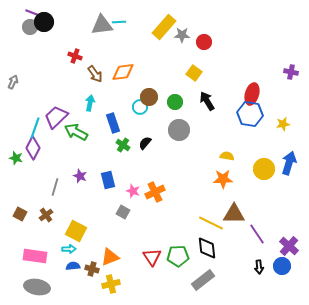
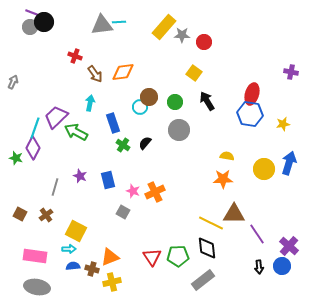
yellow cross at (111, 284): moved 1 px right, 2 px up
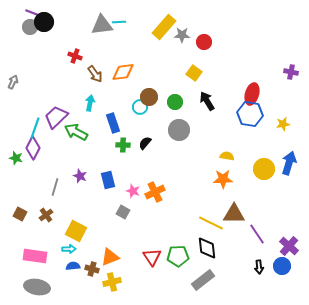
green cross at (123, 145): rotated 32 degrees counterclockwise
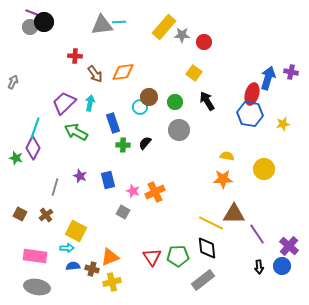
red cross at (75, 56): rotated 16 degrees counterclockwise
purple trapezoid at (56, 117): moved 8 px right, 14 px up
blue arrow at (289, 163): moved 21 px left, 85 px up
cyan arrow at (69, 249): moved 2 px left, 1 px up
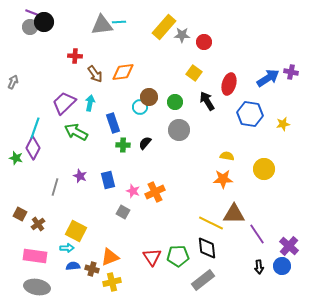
blue arrow at (268, 78): rotated 40 degrees clockwise
red ellipse at (252, 94): moved 23 px left, 10 px up
brown cross at (46, 215): moved 8 px left, 9 px down
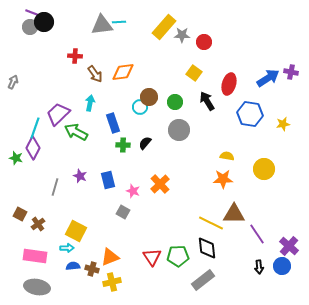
purple trapezoid at (64, 103): moved 6 px left, 11 px down
orange cross at (155, 192): moved 5 px right, 8 px up; rotated 18 degrees counterclockwise
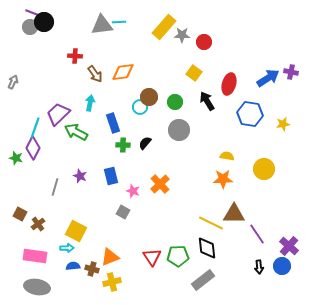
blue rectangle at (108, 180): moved 3 px right, 4 px up
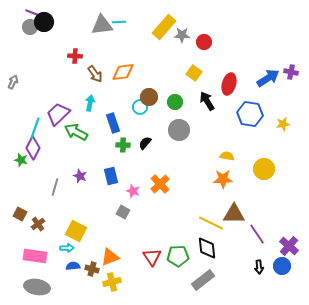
green star at (16, 158): moved 5 px right, 2 px down
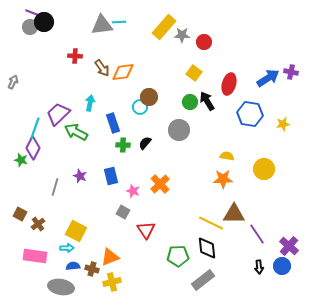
brown arrow at (95, 74): moved 7 px right, 6 px up
green circle at (175, 102): moved 15 px right
red triangle at (152, 257): moved 6 px left, 27 px up
gray ellipse at (37, 287): moved 24 px right
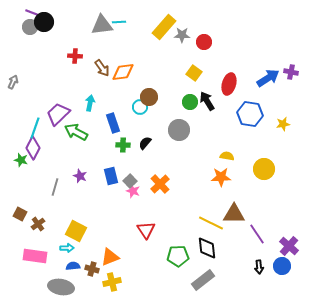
orange star at (223, 179): moved 2 px left, 2 px up
gray square at (123, 212): moved 7 px right, 31 px up; rotated 16 degrees clockwise
